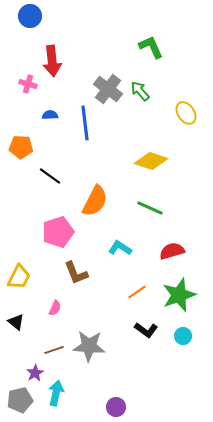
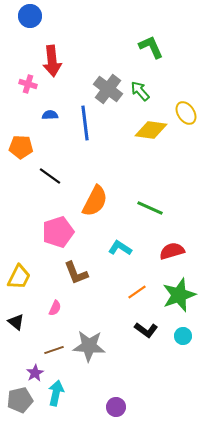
yellow diamond: moved 31 px up; rotated 12 degrees counterclockwise
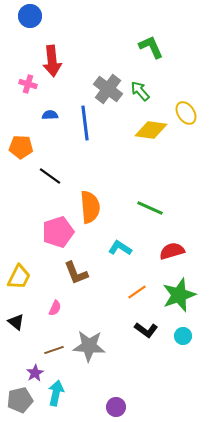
orange semicircle: moved 5 px left, 6 px down; rotated 32 degrees counterclockwise
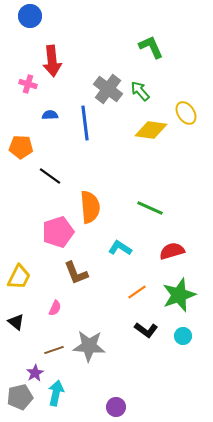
gray pentagon: moved 3 px up
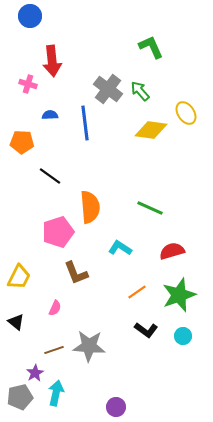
orange pentagon: moved 1 px right, 5 px up
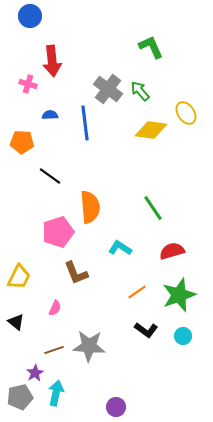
green line: moved 3 px right; rotated 32 degrees clockwise
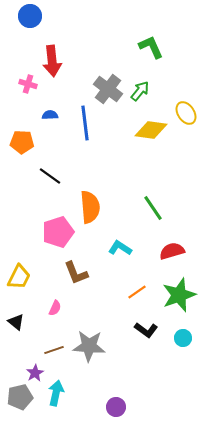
green arrow: rotated 80 degrees clockwise
cyan circle: moved 2 px down
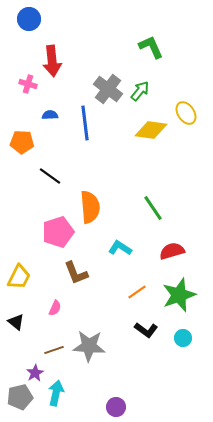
blue circle: moved 1 px left, 3 px down
